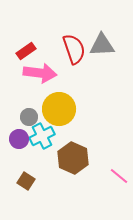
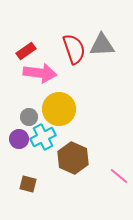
cyan cross: moved 1 px right, 1 px down
brown square: moved 2 px right, 3 px down; rotated 18 degrees counterclockwise
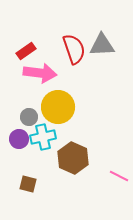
yellow circle: moved 1 px left, 2 px up
cyan cross: rotated 15 degrees clockwise
pink line: rotated 12 degrees counterclockwise
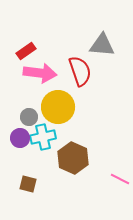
gray triangle: rotated 8 degrees clockwise
red semicircle: moved 6 px right, 22 px down
purple circle: moved 1 px right, 1 px up
pink line: moved 1 px right, 3 px down
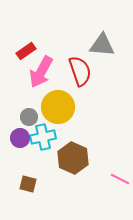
pink arrow: moved 1 px right, 1 px up; rotated 112 degrees clockwise
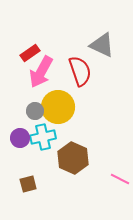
gray triangle: rotated 20 degrees clockwise
red rectangle: moved 4 px right, 2 px down
gray circle: moved 6 px right, 6 px up
brown square: rotated 30 degrees counterclockwise
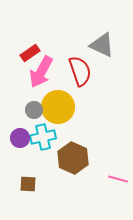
gray circle: moved 1 px left, 1 px up
pink line: moved 2 px left; rotated 12 degrees counterclockwise
brown square: rotated 18 degrees clockwise
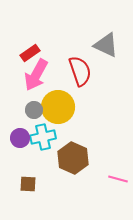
gray triangle: moved 4 px right
pink arrow: moved 5 px left, 3 px down
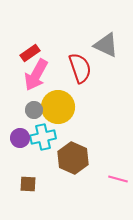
red semicircle: moved 3 px up
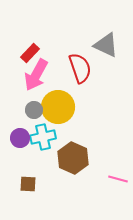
red rectangle: rotated 12 degrees counterclockwise
